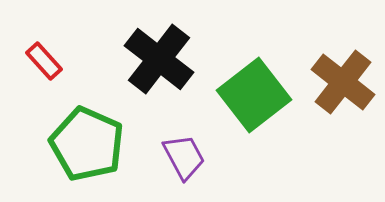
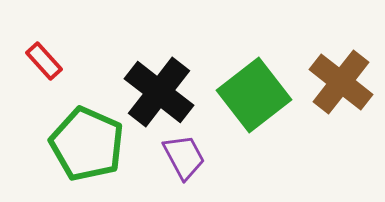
black cross: moved 33 px down
brown cross: moved 2 px left
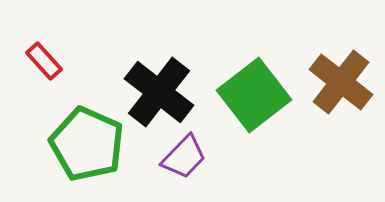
purple trapezoid: rotated 72 degrees clockwise
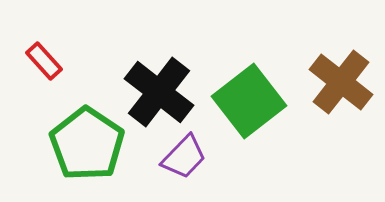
green square: moved 5 px left, 6 px down
green pentagon: rotated 10 degrees clockwise
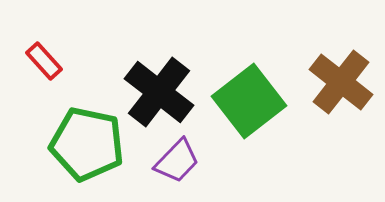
green pentagon: rotated 22 degrees counterclockwise
purple trapezoid: moved 7 px left, 4 px down
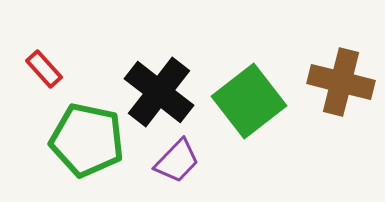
red rectangle: moved 8 px down
brown cross: rotated 24 degrees counterclockwise
green pentagon: moved 4 px up
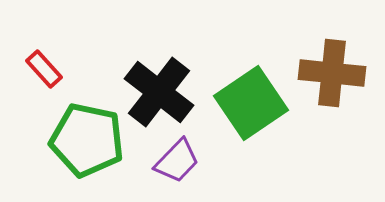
brown cross: moved 9 px left, 9 px up; rotated 8 degrees counterclockwise
green square: moved 2 px right, 2 px down; rotated 4 degrees clockwise
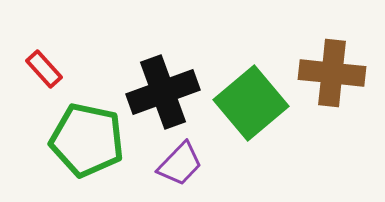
black cross: moved 4 px right; rotated 32 degrees clockwise
green square: rotated 6 degrees counterclockwise
purple trapezoid: moved 3 px right, 3 px down
